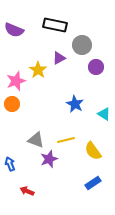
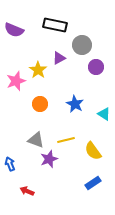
orange circle: moved 28 px right
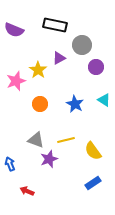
cyan triangle: moved 14 px up
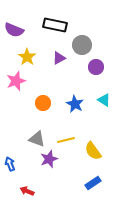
yellow star: moved 11 px left, 13 px up
orange circle: moved 3 px right, 1 px up
gray triangle: moved 1 px right, 1 px up
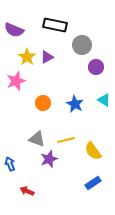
purple triangle: moved 12 px left, 1 px up
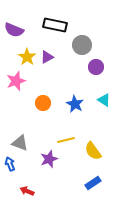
gray triangle: moved 17 px left, 4 px down
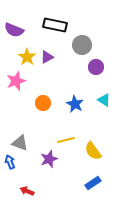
blue arrow: moved 2 px up
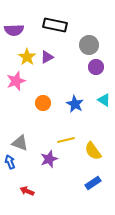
purple semicircle: rotated 24 degrees counterclockwise
gray circle: moved 7 px right
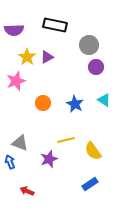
blue rectangle: moved 3 px left, 1 px down
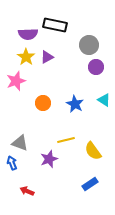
purple semicircle: moved 14 px right, 4 px down
yellow star: moved 1 px left
blue arrow: moved 2 px right, 1 px down
